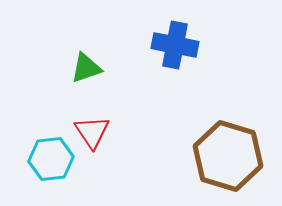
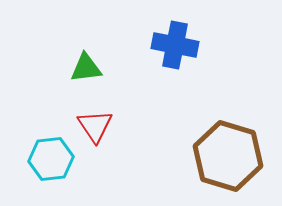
green triangle: rotated 12 degrees clockwise
red triangle: moved 3 px right, 6 px up
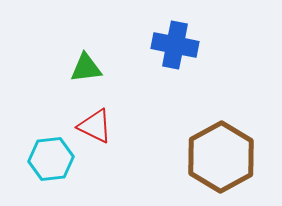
red triangle: rotated 30 degrees counterclockwise
brown hexagon: moved 7 px left, 1 px down; rotated 14 degrees clockwise
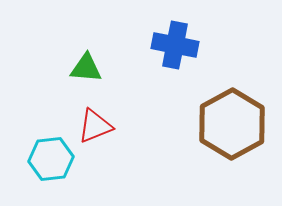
green triangle: rotated 12 degrees clockwise
red triangle: rotated 48 degrees counterclockwise
brown hexagon: moved 11 px right, 33 px up
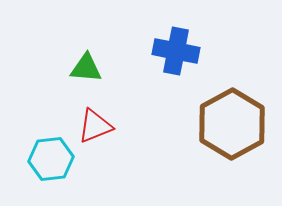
blue cross: moved 1 px right, 6 px down
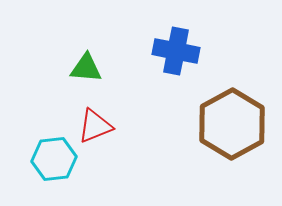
cyan hexagon: moved 3 px right
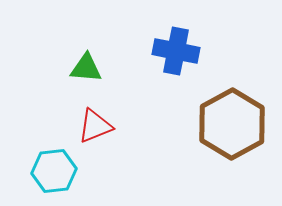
cyan hexagon: moved 12 px down
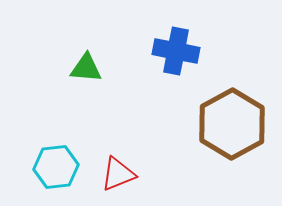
red triangle: moved 23 px right, 48 px down
cyan hexagon: moved 2 px right, 4 px up
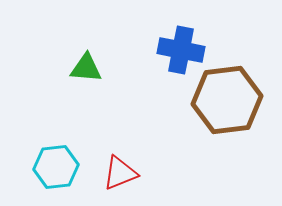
blue cross: moved 5 px right, 1 px up
brown hexagon: moved 5 px left, 24 px up; rotated 22 degrees clockwise
red triangle: moved 2 px right, 1 px up
